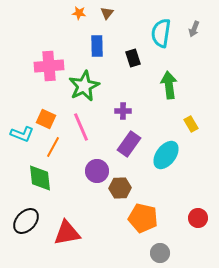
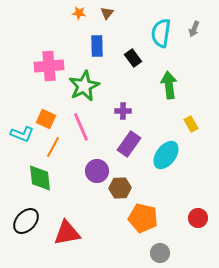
black rectangle: rotated 18 degrees counterclockwise
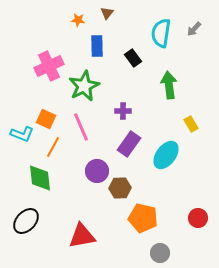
orange star: moved 1 px left, 7 px down
gray arrow: rotated 21 degrees clockwise
pink cross: rotated 20 degrees counterclockwise
red triangle: moved 15 px right, 3 px down
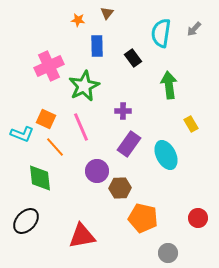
orange line: moved 2 px right; rotated 70 degrees counterclockwise
cyan ellipse: rotated 64 degrees counterclockwise
gray circle: moved 8 px right
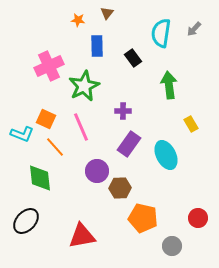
gray circle: moved 4 px right, 7 px up
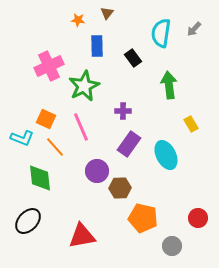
cyan L-shape: moved 4 px down
black ellipse: moved 2 px right
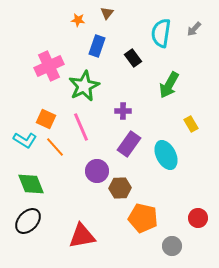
blue rectangle: rotated 20 degrees clockwise
green arrow: rotated 144 degrees counterclockwise
cyan L-shape: moved 3 px right, 2 px down; rotated 10 degrees clockwise
green diamond: moved 9 px left, 6 px down; rotated 16 degrees counterclockwise
